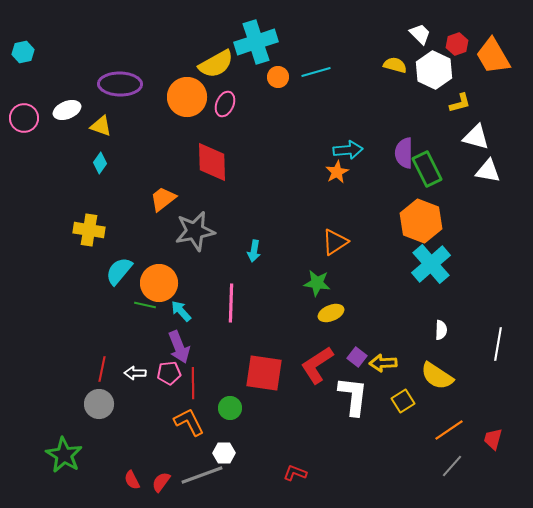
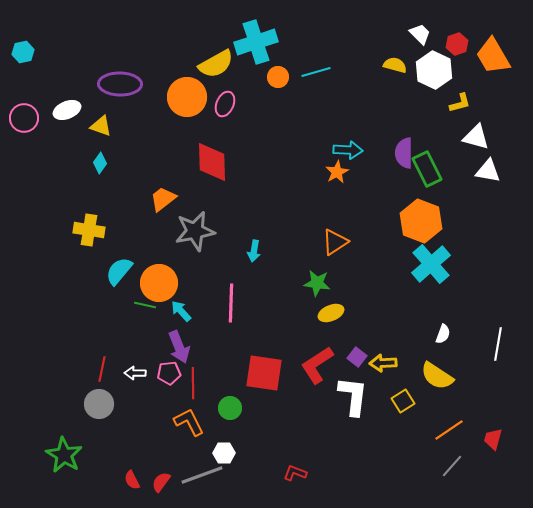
cyan arrow at (348, 150): rotated 8 degrees clockwise
white semicircle at (441, 330): moved 2 px right, 4 px down; rotated 18 degrees clockwise
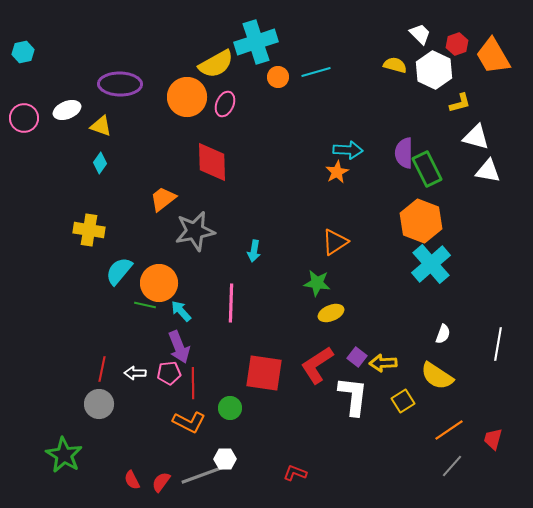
orange L-shape at (189, 422): rotated 144 degrees clockwise
white hexagon at (224, 453): moved 1 px right, 6 px down
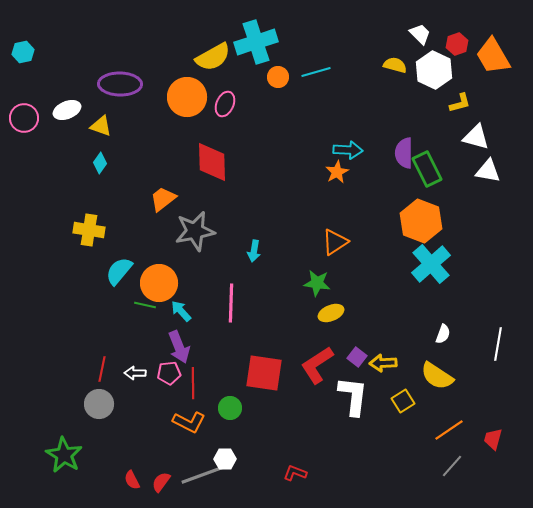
yellow semicircle at (216, 64): moved 3 px left, 7 px up
